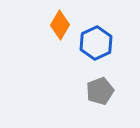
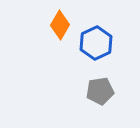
gray pentagon: rotated 12 degrees clockwise
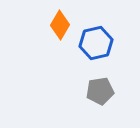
blue hexagon: rotated 12 degrees clockwise
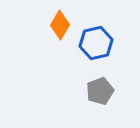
gray pentagon: rotated 12 degrees counterclockwise
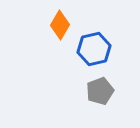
blue hexagon: moved 2 px left, 6 px down
